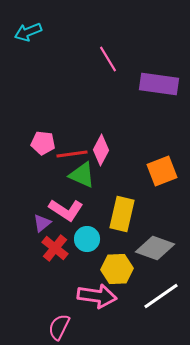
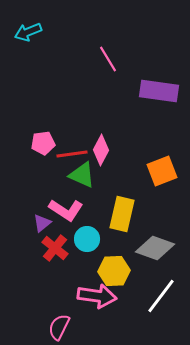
purple rectangle: moved 7 px down
pink pentagon: rotated 15 degrees counterclockwise
yellow hexagon: moved 3 px left, 2 px down
white line: rotated 18 degrees counterclockwise
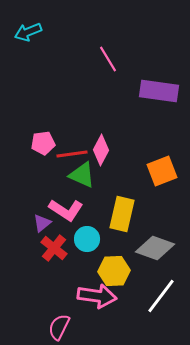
red cross: moved 1 px left
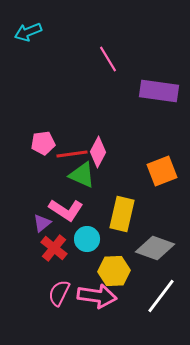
pink diamond: moved 3 px left, 2 px down
pink semicircle: moved 34 px up
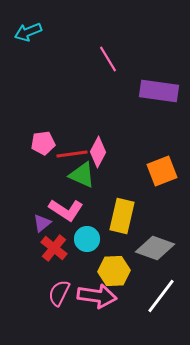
yellow rectangle: moved 2 px down
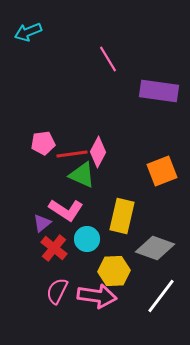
pink semicircle: moved 2 px left, 2 px up
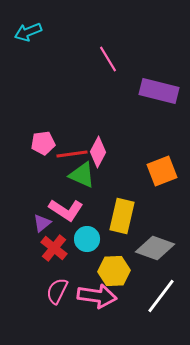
purple rectangle: rotated 6 degrees clockwise
